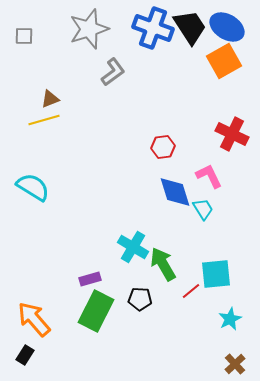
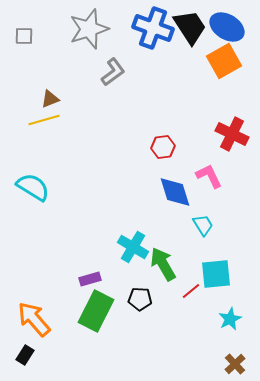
cyan trapezoid: moved 16 px down
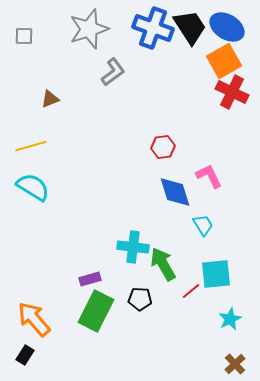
yellow line: moved 13 px left, 26 px down
red cross: moved 42 px up
cyan cross: rotated 24 degrees counterclockwise
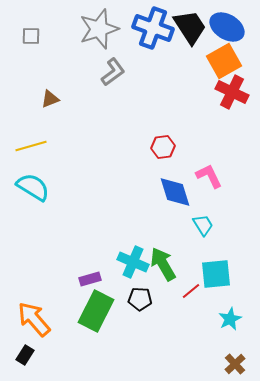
gray star: moved 10 px right
gray square: moved 7 px right
cyan cross: moved 15 px down; rotated 16 degrees clockwise
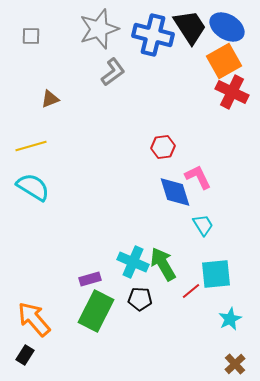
blue cross: moved 7 px down; rotated 6 degrees counterclockwise
pink L-shape: moved 11 px left, 1 px down
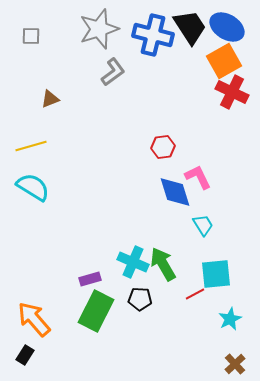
red line: moved 4 px right, 3 px down; rotated 12 degrees clockwise
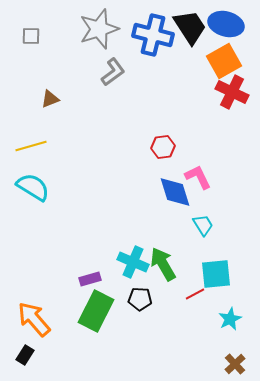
blue ellipse: moved 1 px left, 3 px up; rotated 16 degrees counterclockwise
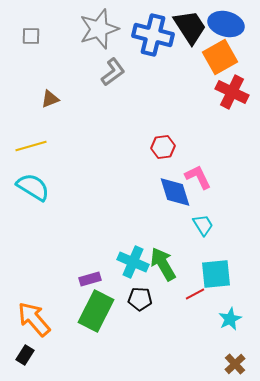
orange square: moved 4 px left, 4 px up
